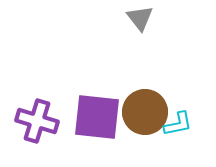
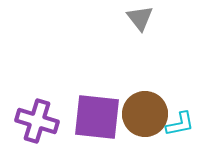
brown circle: moved 2 px down
cyan L-shape: moved 2 px right
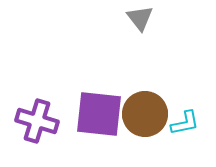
purple square: moved 2 px right, 3 px up
cyan L-shape: moved 5 px right, 1 px up
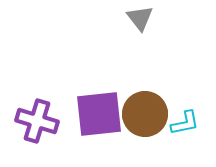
purple square: rotated 12 degrees counterclockwise
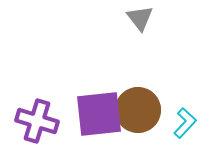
brown circle: moved 7 px left, 4 px up
cyan L-shape: rotated 36 degrees counterclockwise
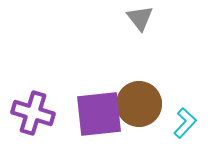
brown circle: moved 1 px right, 6 px up
purple cross: moved 4 px left, 8 px up
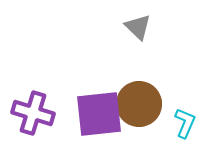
gray triangle: moved 2 px left, 9 px down; rotated 8 degrees counterclockwise
cyan L-shape: rotated 20 degrees counterclockwise
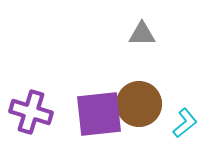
gray triangle: moved 4 px right, 7 px down; rotated 44 degrees counterclockwise
purple cross: moved 2 px left, 1 px up
cyan L-shape: rotated 28 degrees clockwise
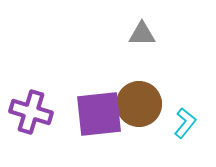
cyan L-shape: rotated 12 degrees counterclockwise
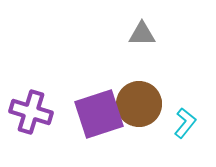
purple square: rotated 12 degrees counterclockwise
